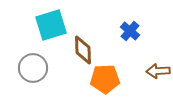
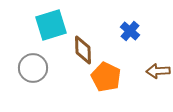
orange pentagon: moved 1 px right, 2 px up; rotated 28 degrees clockwise
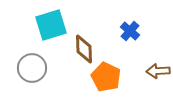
brown diamond: moved 1 px right, 1 px up
gray circle: moved 1 px left
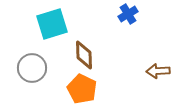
cyan square: moved 1 px right, 1 px up
blue cross: moved 2 px left, 17 px up; rotated 18 degrees clockwise
brown diamond: moved 6 px down
orange pentagon: moved 24 px left, 12 px down
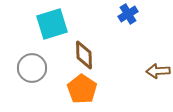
orange pentagon: rotated 8 degrees clockwise
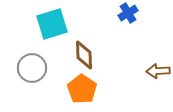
blue cross: moved 1 px up
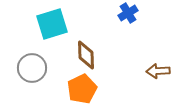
brown diamond: moved 2 px right
orange pentagon: rotated 12 degrees clockwise
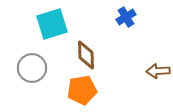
blue cross: moved 2 px left, 4 px down
orange pentagon: moved 1 px down; rotated 16 degrees clockwise
